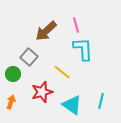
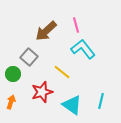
cyan L-shape: rotated 35 degrees counterclockwise
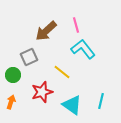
gray square: rotated 24 degrees clockwise
green circle: moved 1 px down
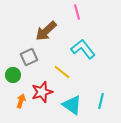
pink line: moved 1 px right, 13 px up
orange arrow: moved 10 px right, 1 px up
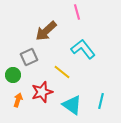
orange arrow: moved 3 px left, 1 px up
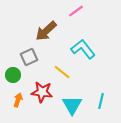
pink line: moved 1 px left, 1 px up; rotated 70 degrees clockwise
red star: rotated 25 degrees clockwise
cyan triangle: rotated 25 degrees clockwise
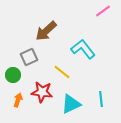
pink line: moved 27 px right
cyan line: moved 2 px up; rotated 21 degrees counterclockwise
cyan triangle: moved 1 px left, 1 px up; rotated 35 degrees clockwise
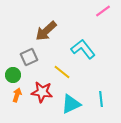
orange arrow: moved 1 px left, 5 px up
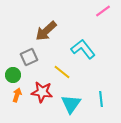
cyan triangle: rotated 30 degrees counterclockwise
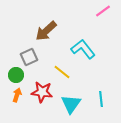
green circle: moved 3 px right
